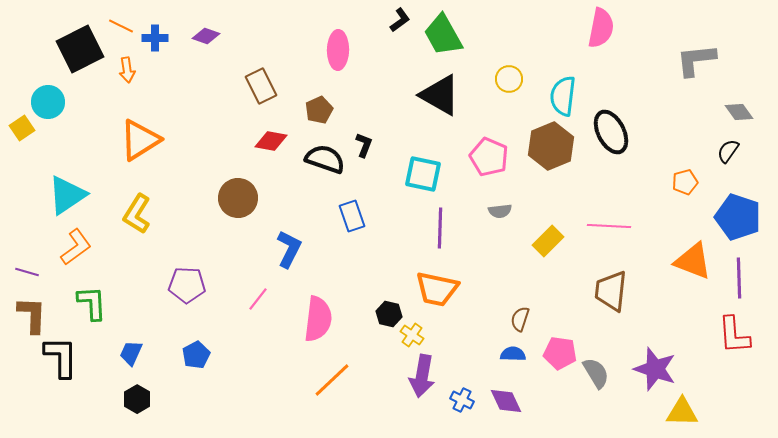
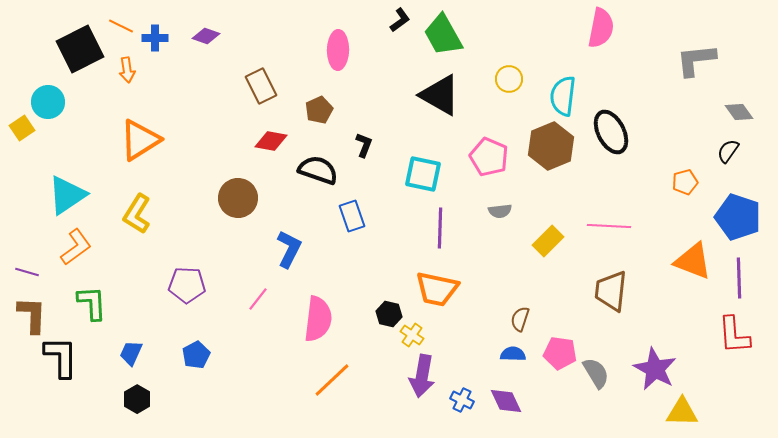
black semicircle at (325, 159): moved 7 px left, 11 px down
purple star at (655, 369): rotated 9 degrees clockwise
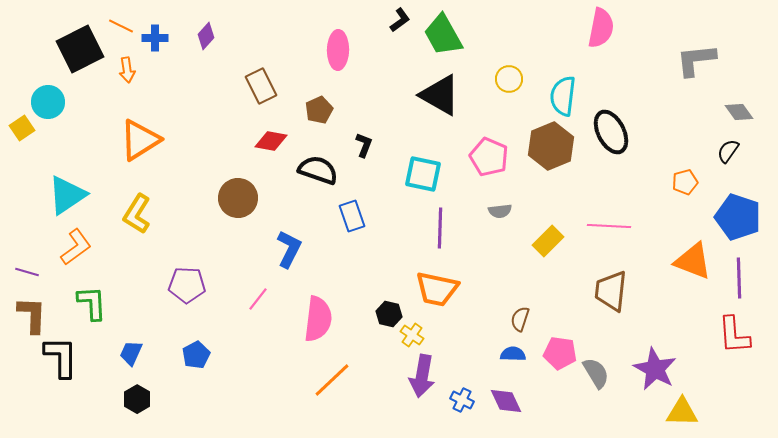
purple diamond at (206, 36): rotated 68 degrees counterclockwise
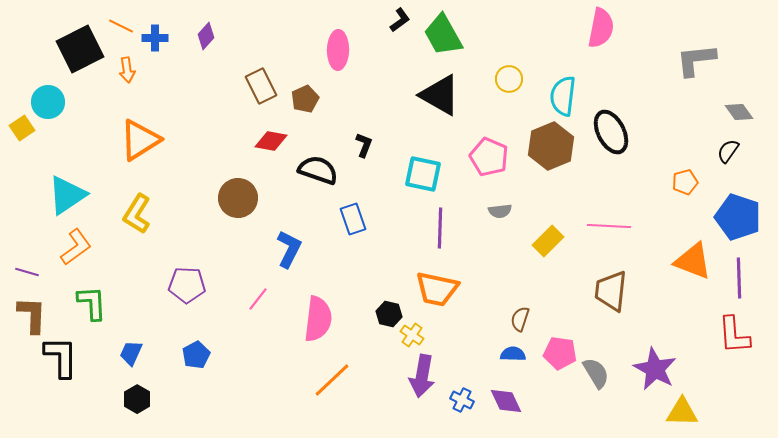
brown pentagon at (319, 110): moved 14 px left, 11 px up
blue rectangle at (352, 216): moved 1 px right, 3 px down
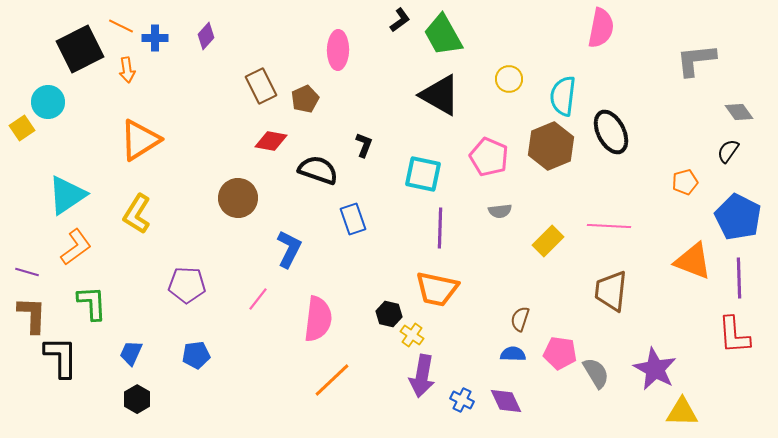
blue pentagon at (738, 217): rotated 9 degrees clockwise
blue pentagon at (196, 355): rotated 20 degrees clockwise
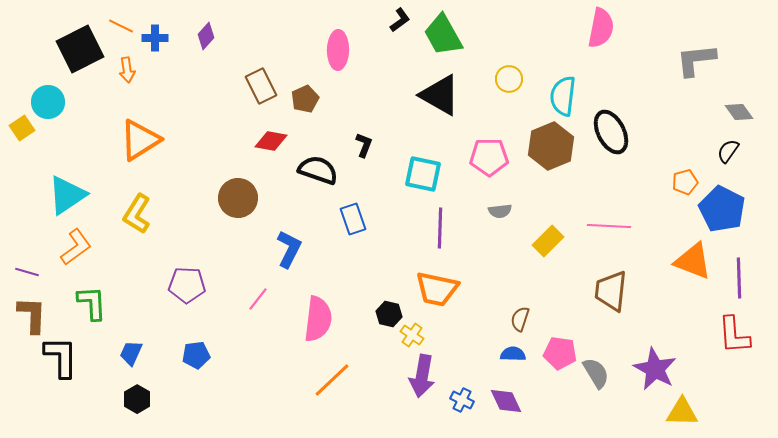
pink pentagon at (489, 157): rotated 24 degrees counterclockwise
blue pentagon at (738, 217): moved 16 px left, 8 px up
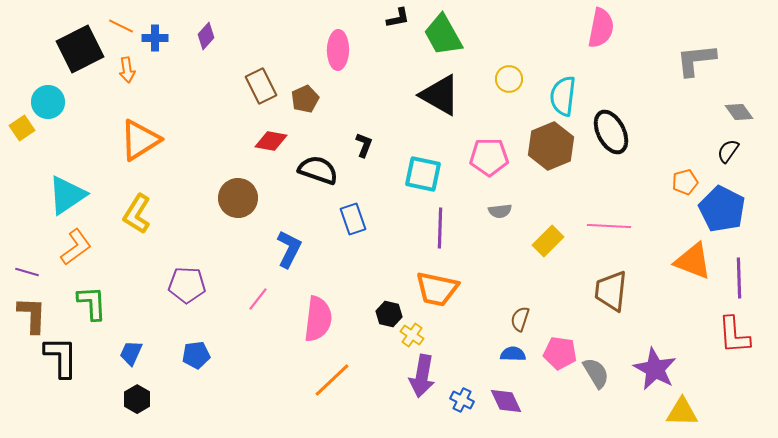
black L-shape at (400, 20): moved 2 px left, 2 px up; rotated 25 degrees clockwise
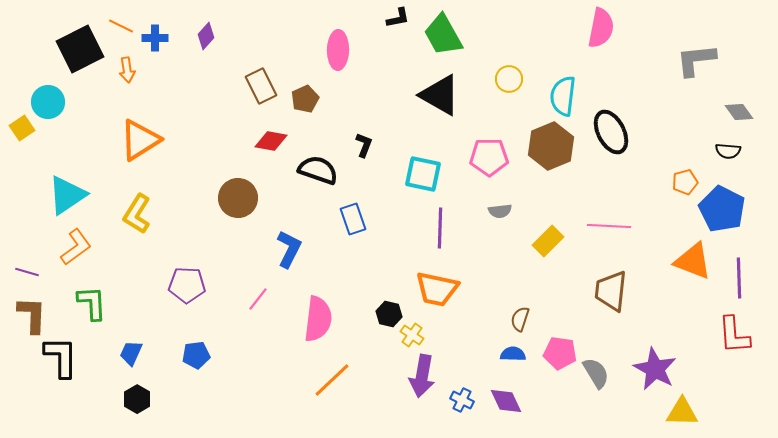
black semicircle at (728, 151): rotated 120 degrees counterclockwise
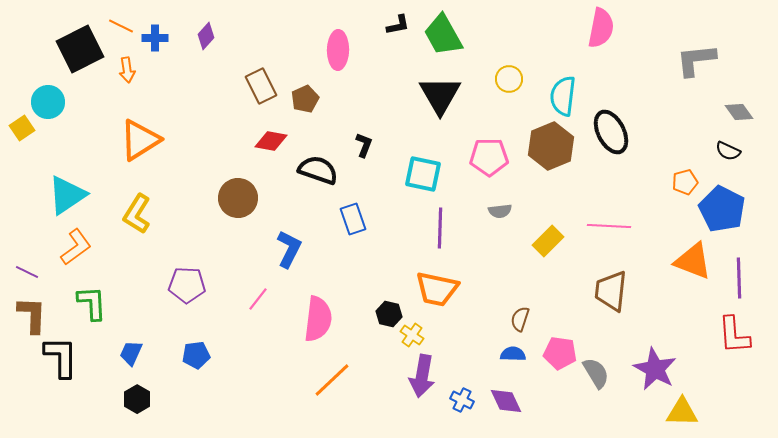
black L-shape at (398, 18): moved 7 px down
black triangle at (440, 95): rotated 30 degrees clockwise
black semicircle at (728, 151): rotated 20 degrees clockwise
purple line at (27, 272): rotated 10 degrees clockwise
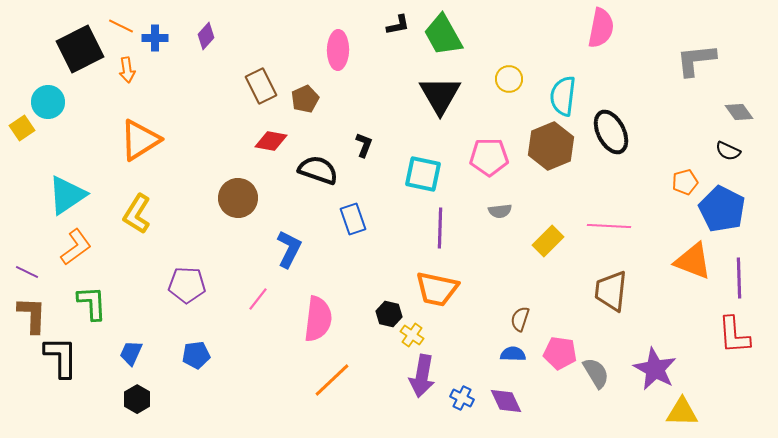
blue cross at (462, 400): moved 2 px up
